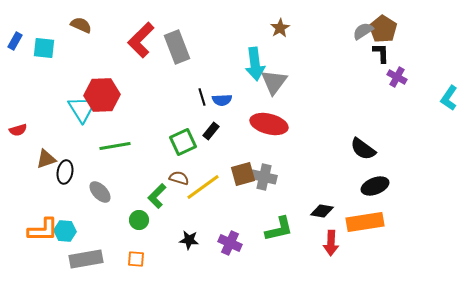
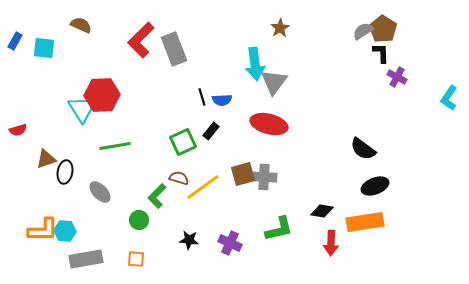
gray rectangle at (177, 47): moved 3 px left, 2 px down
gray cross at (264, 177): rotated 10 degrees counterclockwise
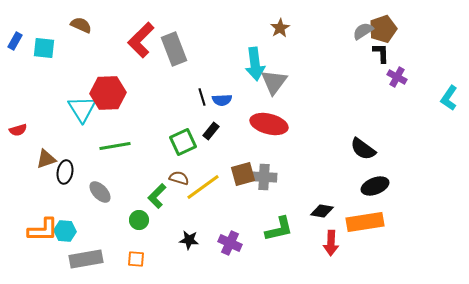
brown pentagon at (383, 29): rotated 20 degrees clockwise
red hexagon at (102, 95): moved 6 px right, 2 px up
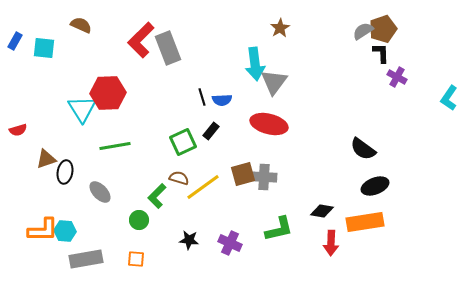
gray rectangle at (174, 49): moved 6 px left, 1 px up
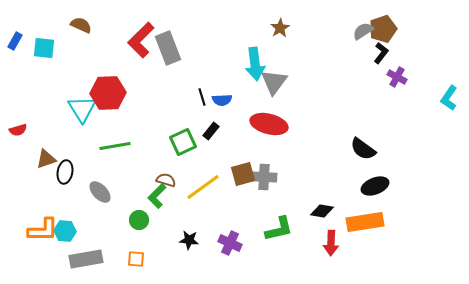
black L-shape at (381, 53): rotated 40 degrees clockwise
brown semicircle at (179, 178): moved 13 px left, 2 px down
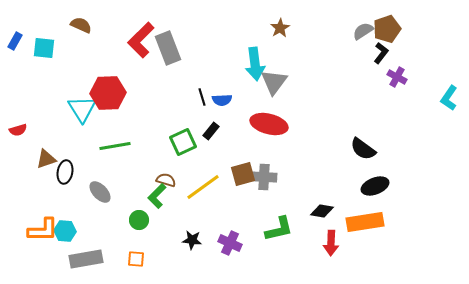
brown pentagon at (383, 29): moved 4 px right
black star at (189, 240): moved 3 px right
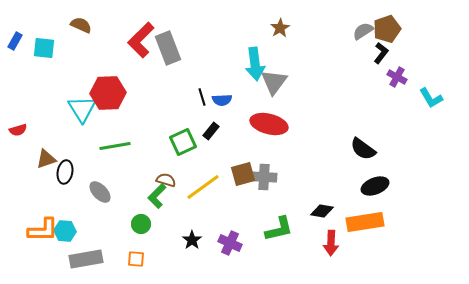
cyan L-shape at (449, 98): moved 18 px left; rotated 65 degrees counterclockwise
green circle at (139, 220): moved 2 px right, 4 px down
black star at (192, 240): rotated 30 degrees clockwise
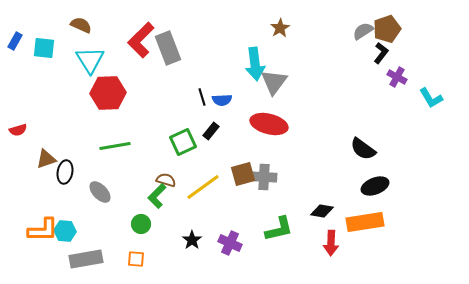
cyan triangle at (82, 109): moved 8 px right, 49 px up
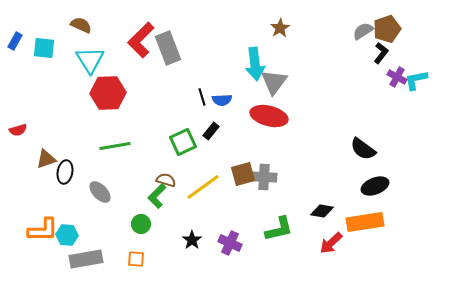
cyan L-shape at (431, 98): moved 15 px left, 18 px up; rotated 110 degrees clockwise
red ellipse at (269, 124): moved 8 px up
cyan hexagon at (65, 231): moved 2 px right, 4 px down
red arrow at (331, 243): rotated 45 degrees clockwise
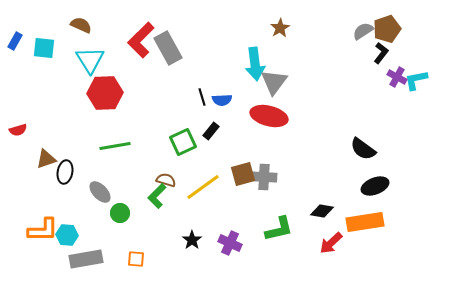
gray rectangle at (168, 48): rotated 8 degrees counterclockwise
red hexagon at (108, 93): moved 3 px left
green circle at (141, 224): moved 21 px left, 11 px up
